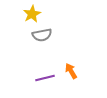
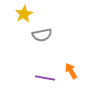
yellow star: moved 8 px left
purple line: rotated 24 degrees clockwise
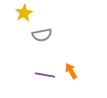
yellow star: moved 1 px up
purple line: moved 3 px up
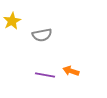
yellow star: moved 12 px left, 8 px down
orange arrow: rotated 42 degrees counterclockwise
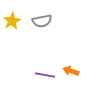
gray semicircle: moved 14 px up
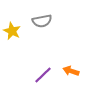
yellow star: moved 10 px down; rotated 18 degrees counterclockwise
purple line: moved 2 px left; rotated 54 degrees counterclockwise
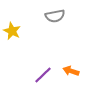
gray semicircle: moved 13 px right, 5 px up
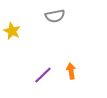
orange arrow: rotated 63 degrees clockwise
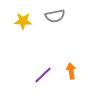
yellow star: moved 11 px right, 10 px up; rotated 24 degrees counterclockwise
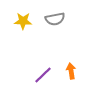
gray semicircle: moved 3 px down
